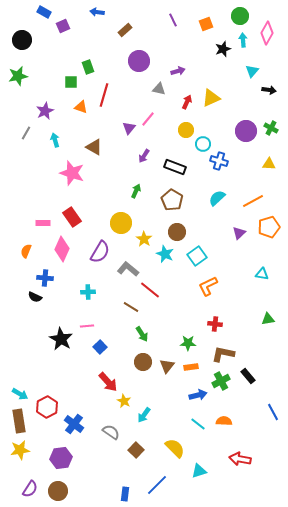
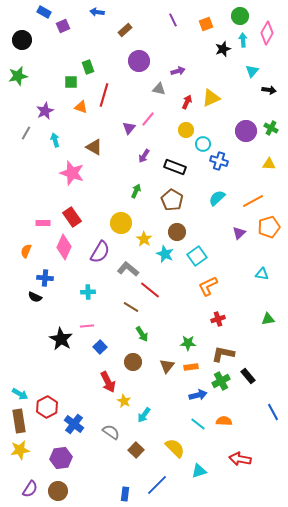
pink diamond at (62, 249): moved 2 px right, 2 px up
red cross at (215, 324): moved 3 px right, 5 px up; rotated 24 degrees counterclockwise
brown circle at (143, 362): moved 10 px left
red arrow at (108, 382): rotated 15 degrees clockwise
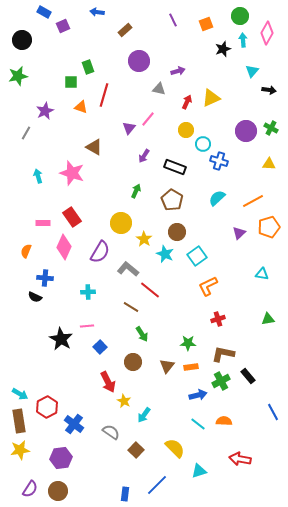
cyan arrow at (55, 140): moved 17 px left, 36 px down
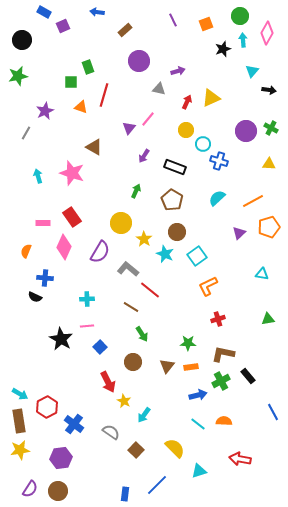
cyan cross at (88, 292): moved 1 px left, 7 px down
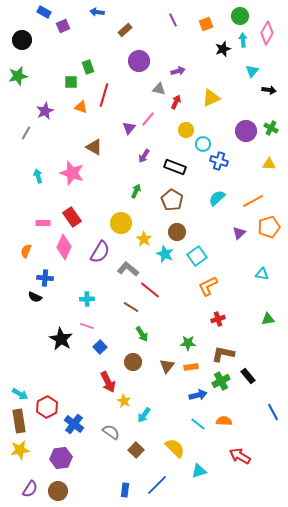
red arrow at (187, 102): moved 11 px left
pink line at (87, 326): rotated 24 degrees clockwise
red arrow at (240, 459): moved 3 px up; rotated 20 degrees clockwise
blue rectangle at (125, 494): moved 4 px up
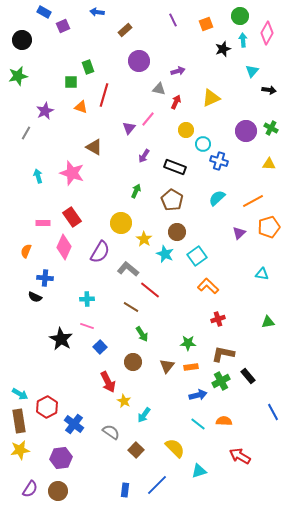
orange L-shape at (208, 286): rotated 70 degrees clockwise
green triangle at (268, 319): moved 3 px down
